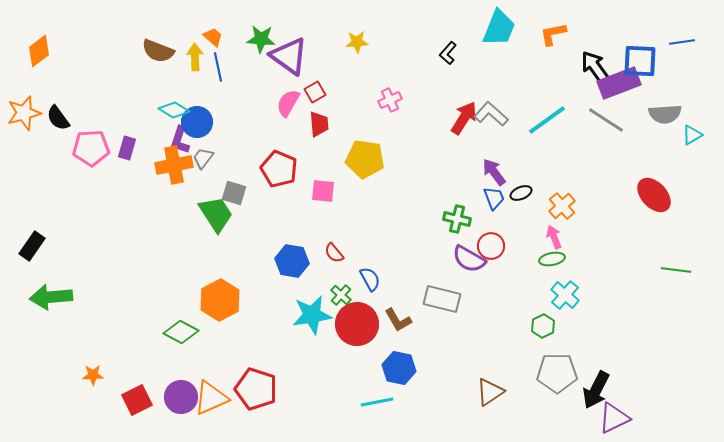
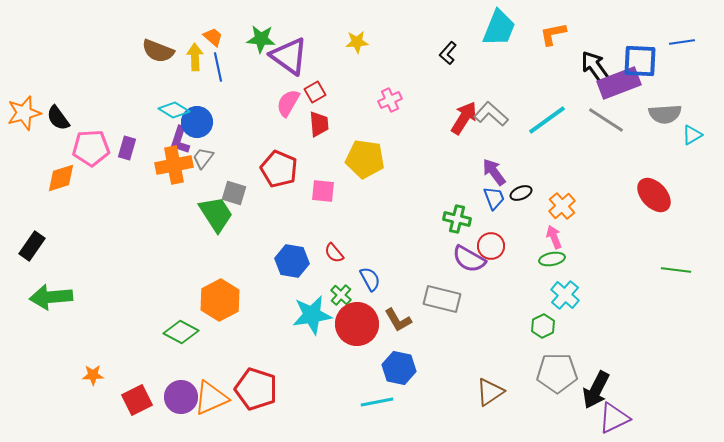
orange diamond at (39, 51): moved 22 px right, 127 px down; rotated 20 degrees clockwise
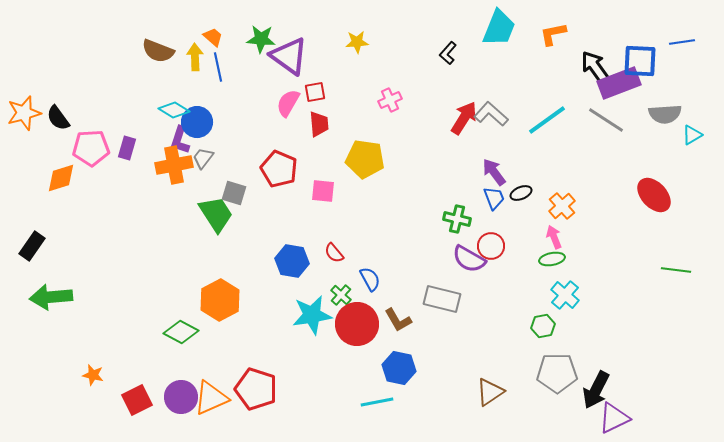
red square at (315, 92): rotated 20 degrees clockwise
green hexagon at (543, 326): rotated 15 degrees clockwise
orange star at (93, 375): rotated 15 degrees clockwise
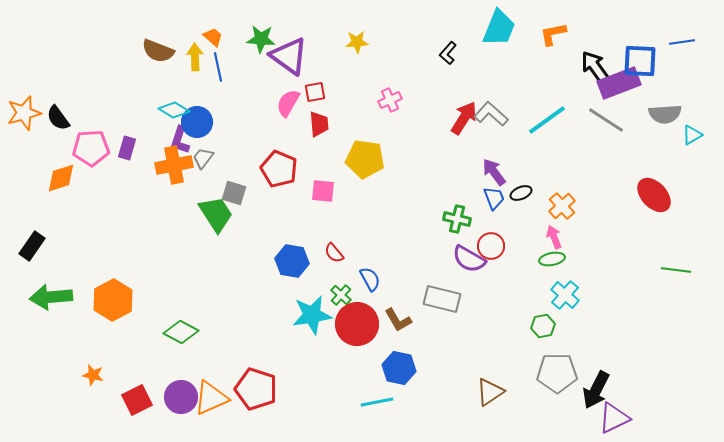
orange hexagon at (220, 300): moved 107 px left
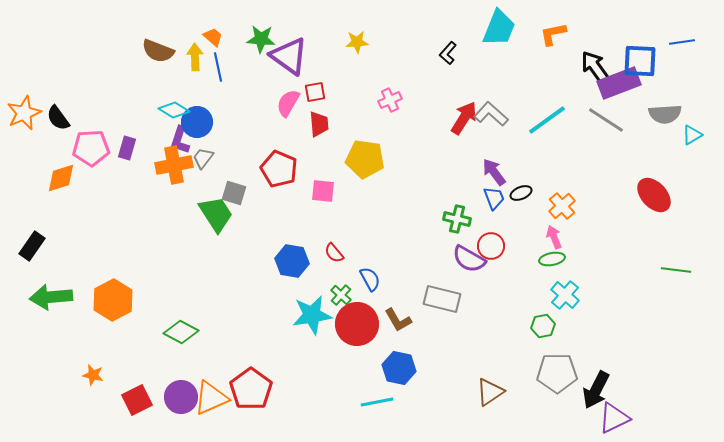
orange star at (24, 113): rotated 8 degrees counterclockwise
red pentagon at (256, 389): moved 5 px left; rotated 18 degrees clockwise
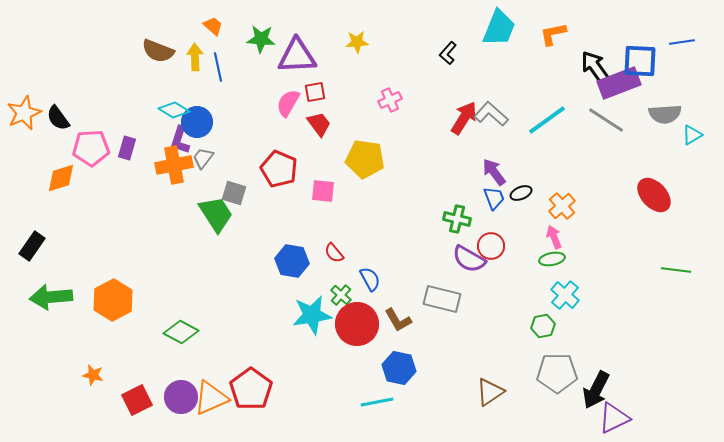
orange trapezoid at (213, 37): moved 11 px up
purple triangle at (289, 56): moved 8 px right; rotated 39 degrees counterclockwise
red trapezoid at (319, 124): rotated 32 degrees counterclockwise
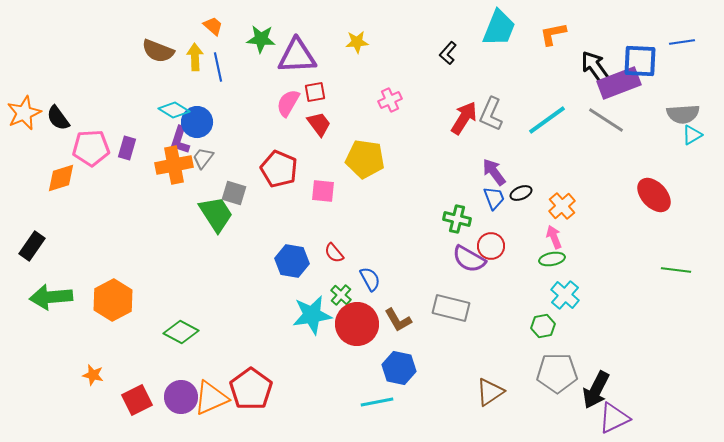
gray L-shape at (491, 114): rotated 108 degrees counterclockwise
gray semicircle at (665, 114): moved 18 px right
gray rectangle at (442, 299): moved 9 px right, 9 px down
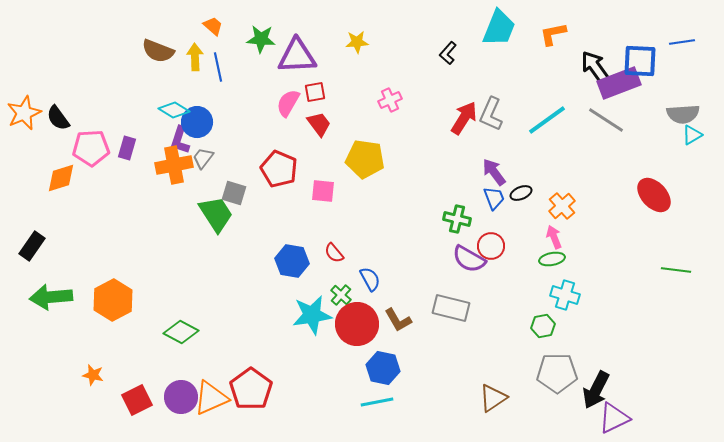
cyan cross at (565, 295): rotated 24 degrees counterclockwise
blue hexagon at (399, 368): moved 16 px left
brown triangle at (490, 392): moved 3 px right, 6 px down
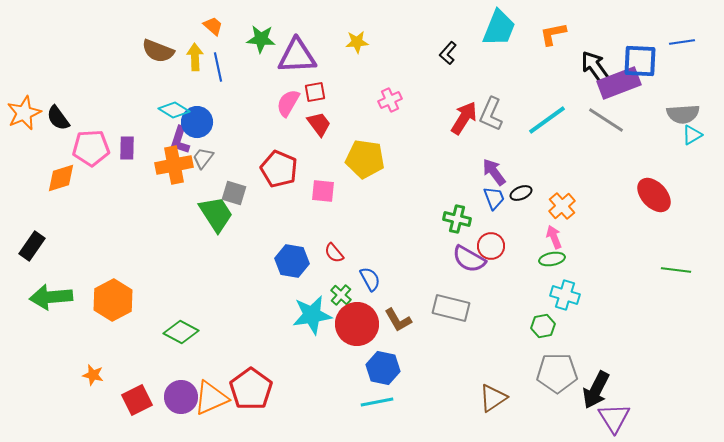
purple rectangle at (127, 148): rotated 15 degrees counterclockwise
purple triangle at (614, 418): rotated 36 degrees counterclockwise
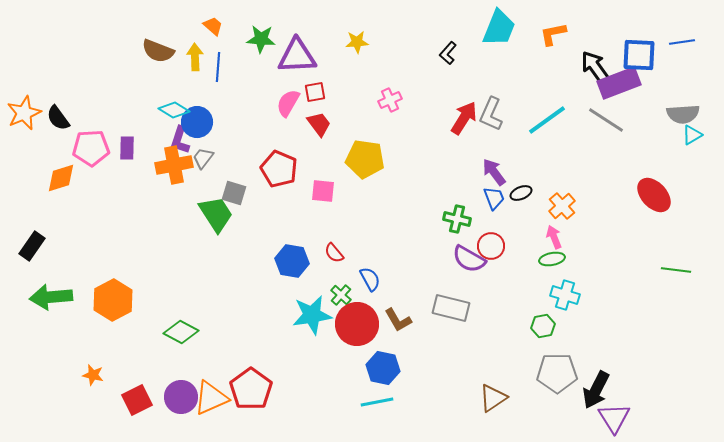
blue square at (640, 61): moved 1 px left, 6 px up
blue line at (218, 67): rotated 16 degrees clockwise
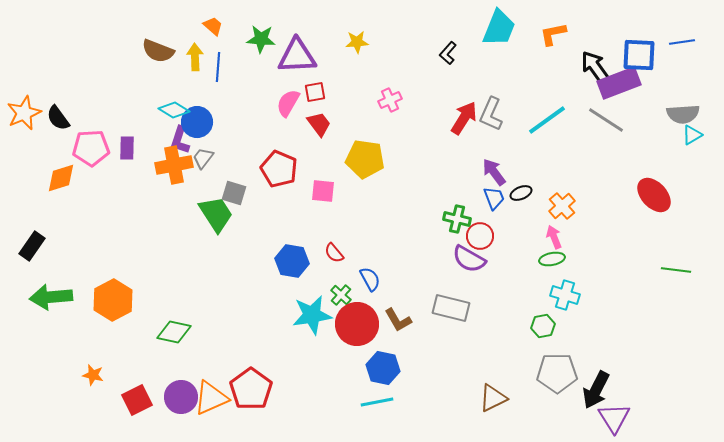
red circle at (491, 246): moved 11 px left, 10 px up
green diamond at (181, 332): moved 7 px left; rotated 16 degrees counterclockwise
brown triangle at (493, 398): rotated 8 degrees clockwise
